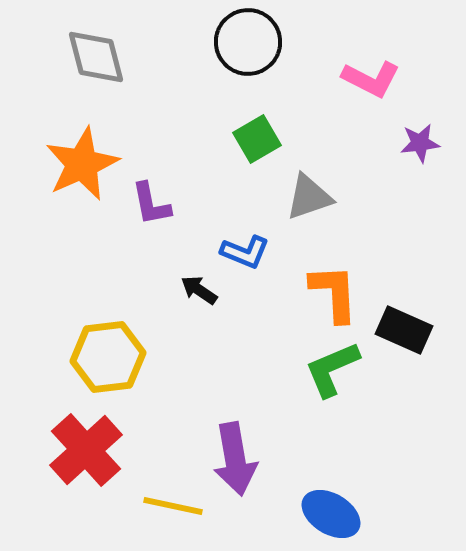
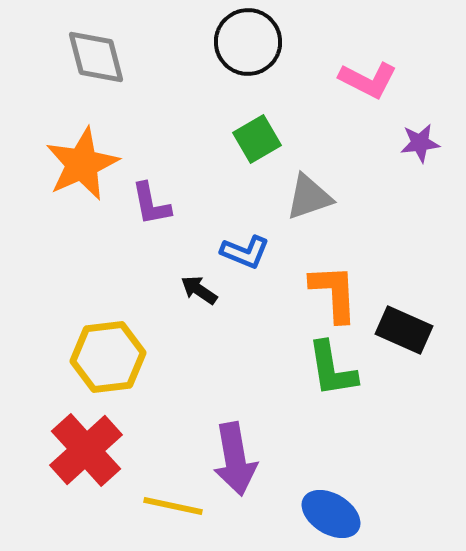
pink L-shape: moved 3 px left, 1 px down
green L-shape: rotated 76 degrees counterclockwise
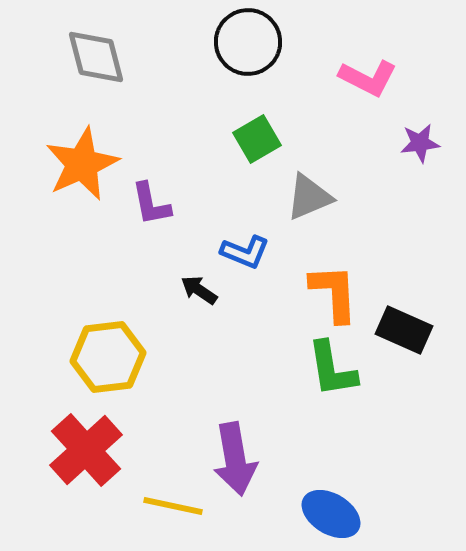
pink L-shape: moved 2 px up
gray triangle: rotated 4 degrees counterclockwise
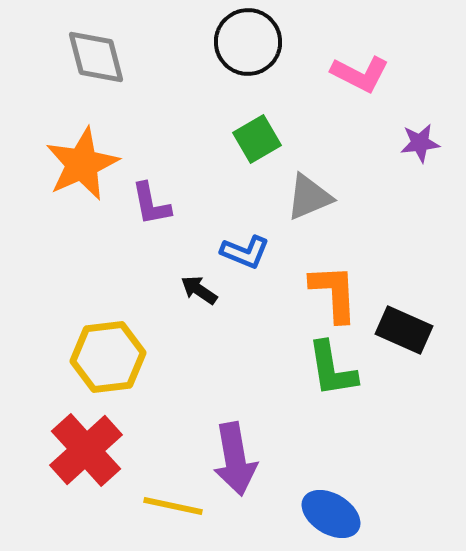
pink L-shape: moved 8 px left, 4 px up
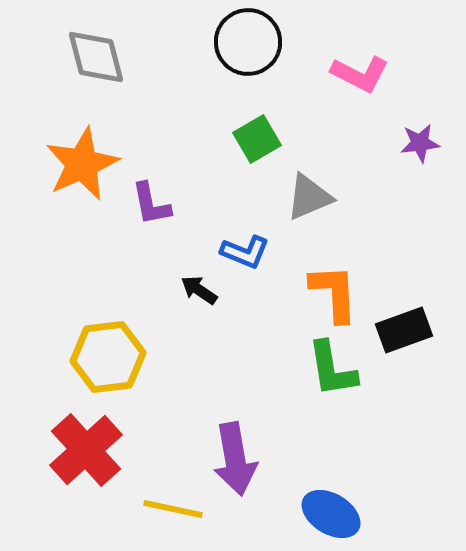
black rectangle: rotated 44 degrees counterclockwise
yellow line: moved 3 px down
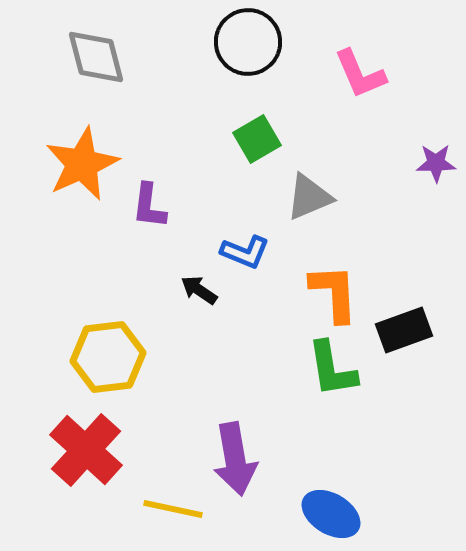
pink L-shape: rotated 40 degrees clockwise
purple star: moved 16 px right, 20 px down; rotated 6 degrees clockwise
purple L-shape: moved 2 px left, 2 px down; rotated 18 degrees clockwise
red cross: rotated 6 degrees counterclockwise
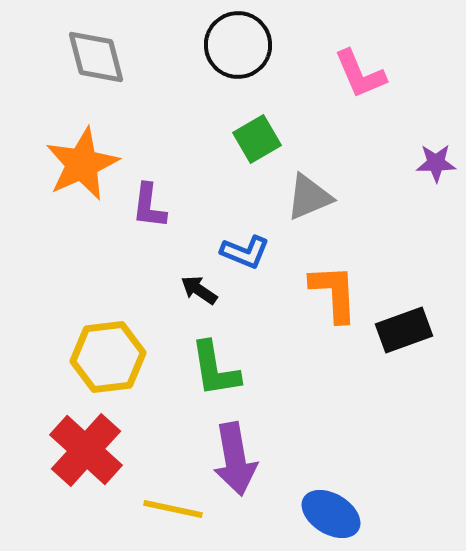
black circle: moved 10 px left, 3 px down
green L-shape: moved 117 px left
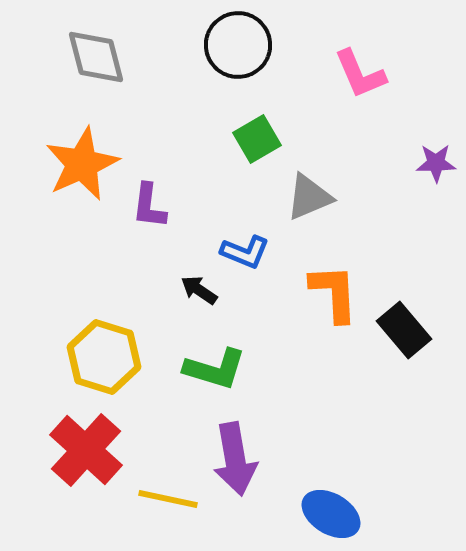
black rectangle: rotated 70 degrees clockwise
yellow hexagon: moved 4 px left; rotated 24 degrees clockwise
green L-shape: rotated 64 degrees counterclockwise
yellow line: moved 5 px left, 10 px up
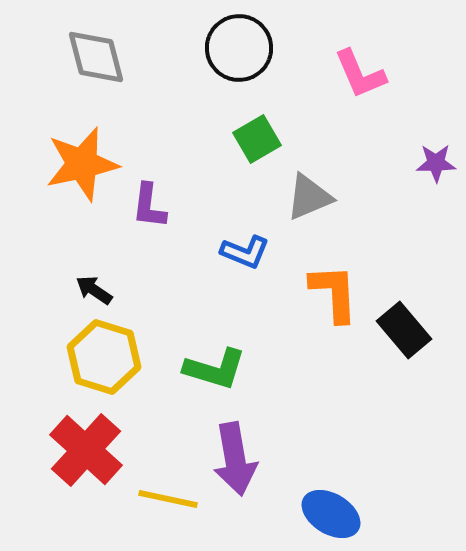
black circle: moved 1 px right, 3 px down
orange star: rotated 12 degrees clockwise
black arrow: moved 105 px left
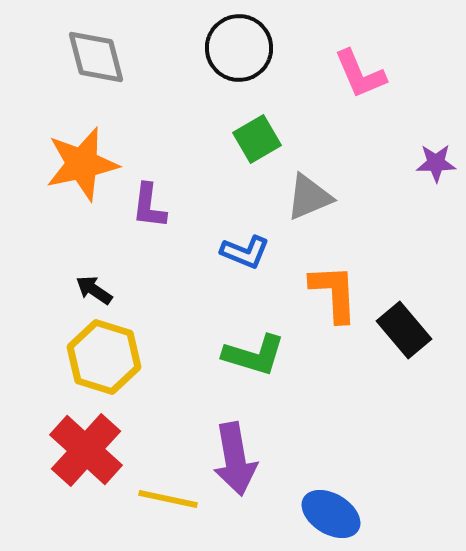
green L-shape: moved 39 px right, 14 px up
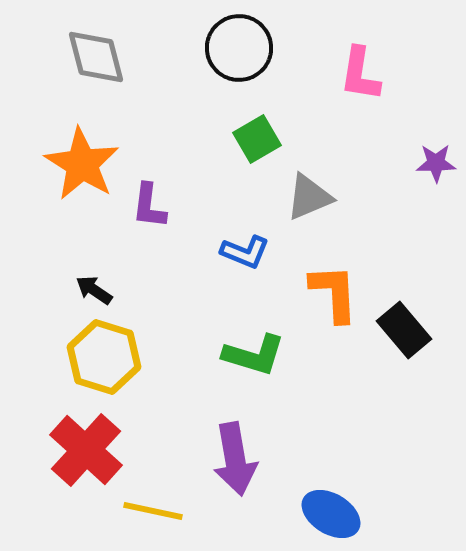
pink L-shape: rotated 32 degrees clockwise
orange star: rotated 28 degrees counterclockwise
yellow line: moved 15 px left, 12 px down
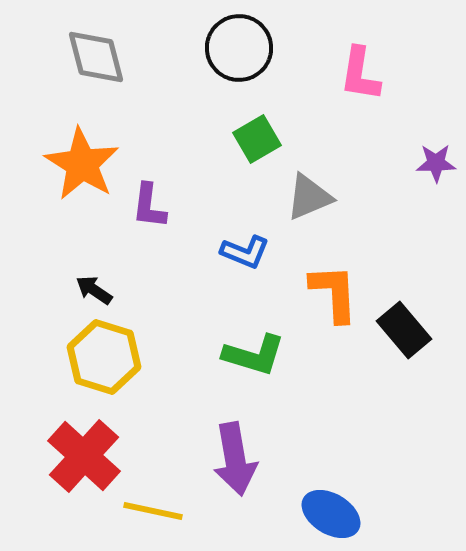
red cross: moved 2 px left, 6 px down
